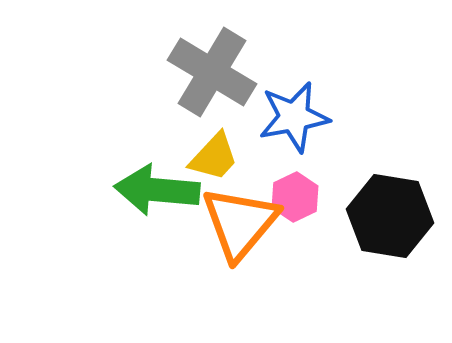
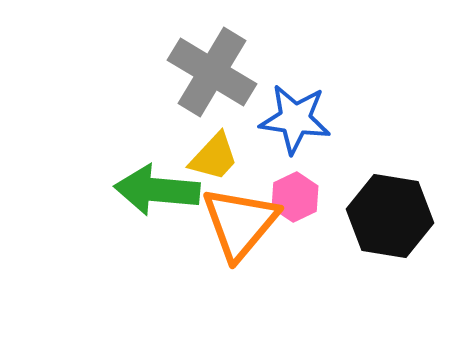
blue star: moved 1 px right, 2 px down; rotated 18 degrees clockwise
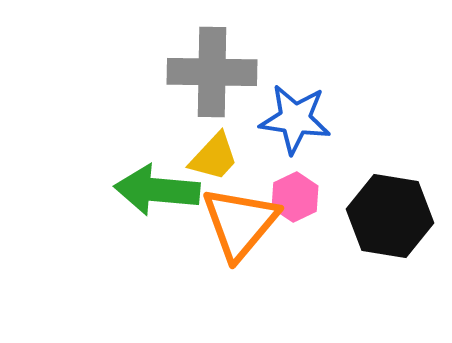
gray cross: rotated 30 degrees counterclockwise
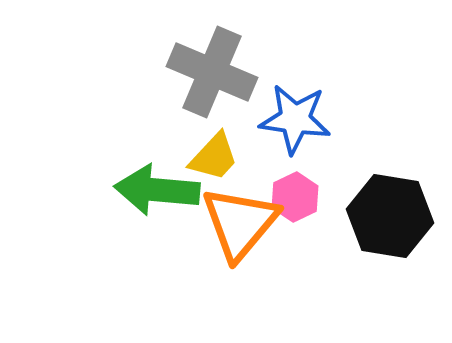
gray cross: rotated 22 degrees clockwise
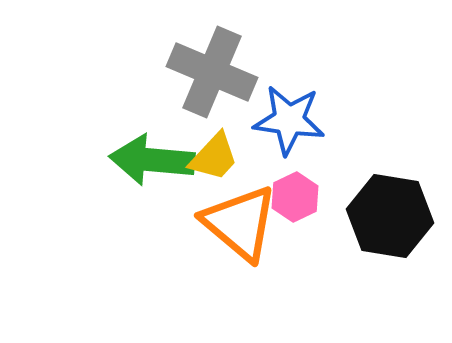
blue star: moved 6 px left, 1 px down
green arrow: moved 5 px left, 30 px up
orange triangle: rotated 30 degrees counterclockwise
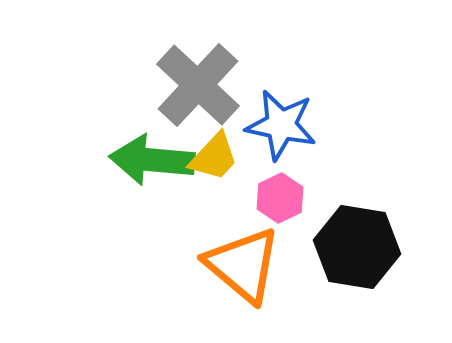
gray cross: moved 14 px left, 13 px down; rotated 20 degrees clockwise
blue star: moved 8 px left, 5 px down; rotated 4 degrees clockwise
pink hexagon: moved 15 px left, 1 px down
black hexagon: moved 33 px left, 31 px down
orange triangle: moved 3 px right, 42 px down
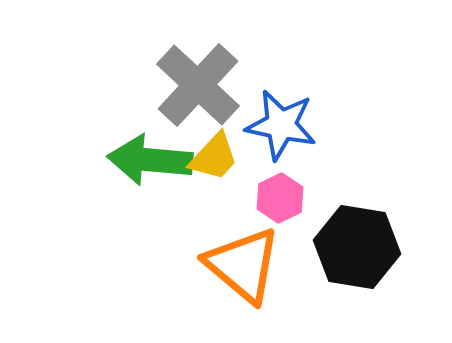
green arrow: moved 2 px left
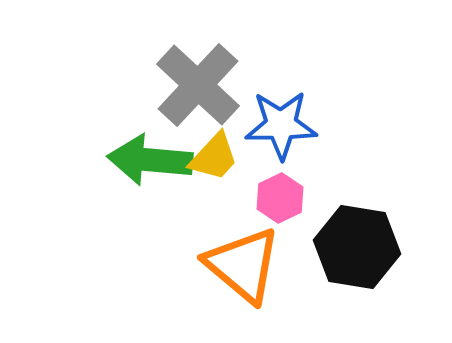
blue star: rotated 12 degrees counterclockwise
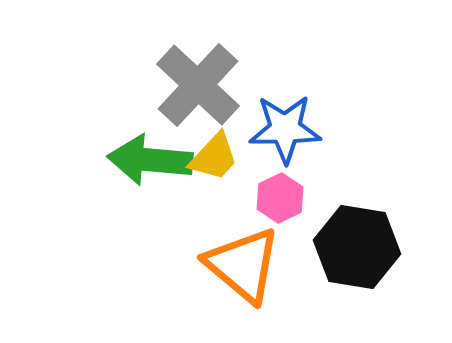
blue star: moved 4 px right, 4 px down
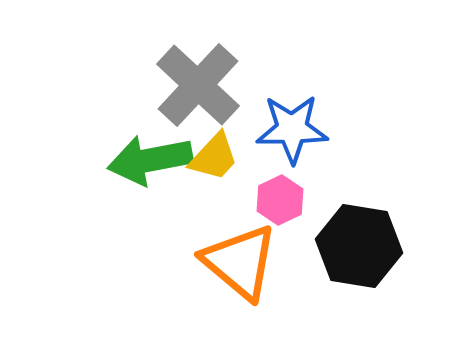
blue star: moved 7 px right
green arrow: rotated 16 degrees counterclockwise
pink hexagon: moved 2 px down
black hexagon: moved 2 px right, 1 px up
orange triangle: moved 3 px left, 3 px up
